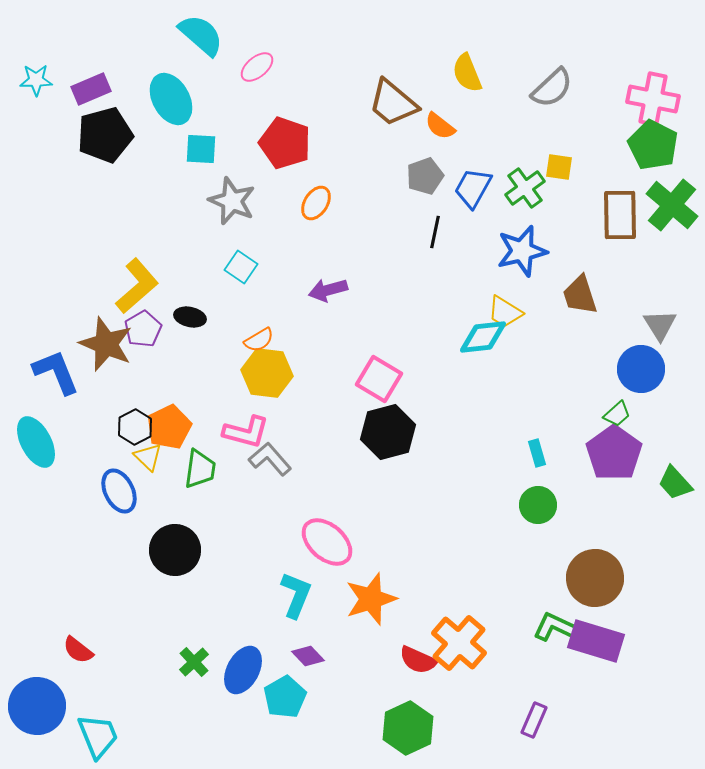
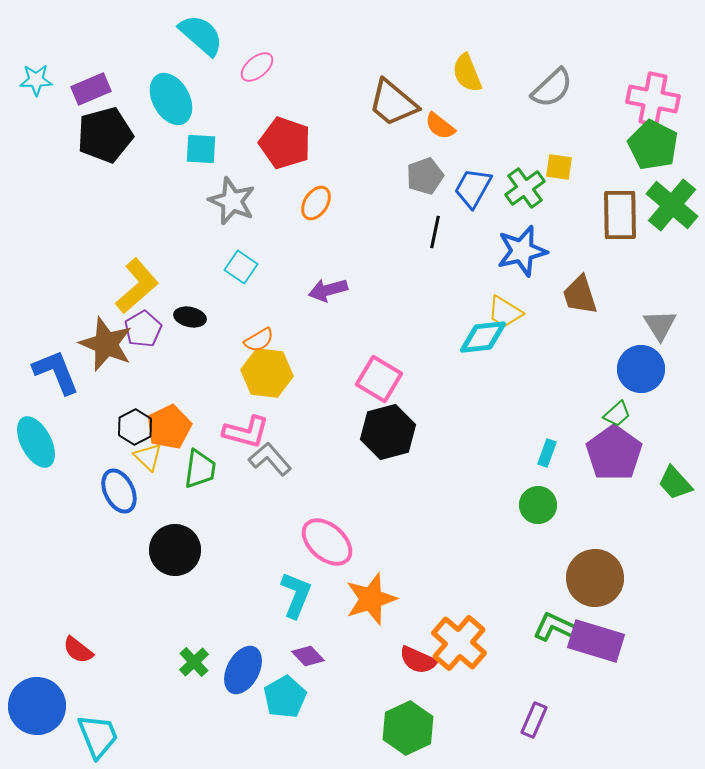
cyan rectangle at (537, 453): moved 10 px right; rotated 36 degrees clockwise
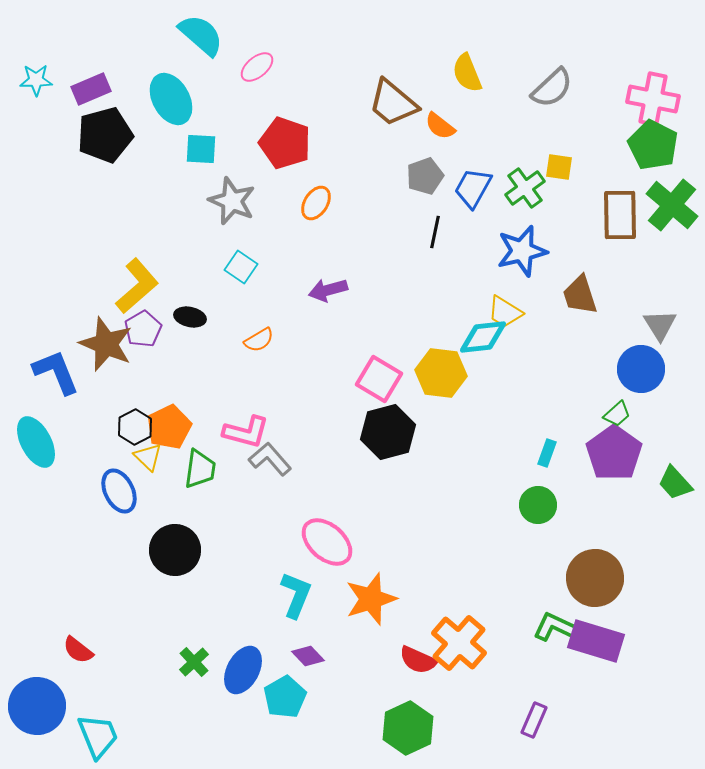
yellow hexagon at (267, 373): moved 174 px right
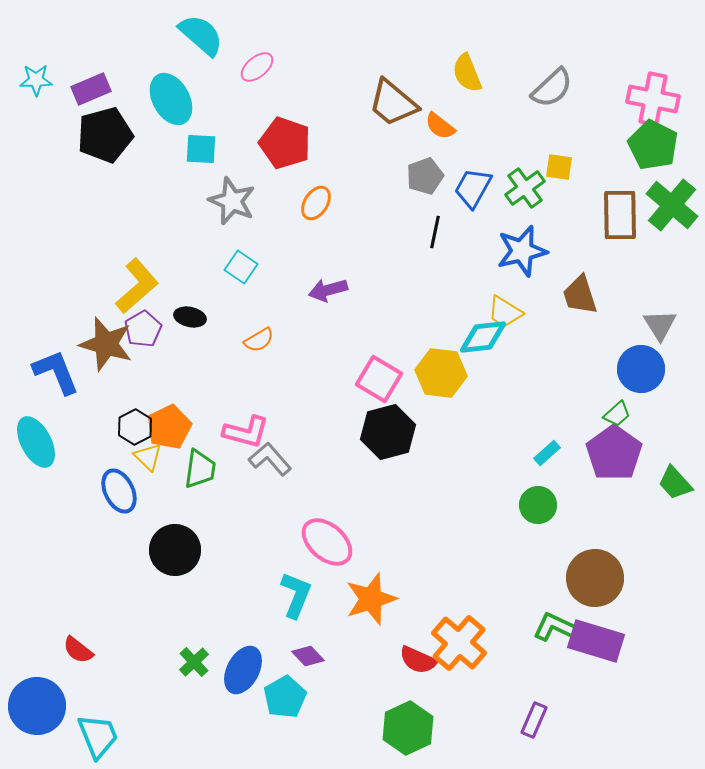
brown star at (106, 344): rotated 6 degrees counterclockwise
cyan rectangle at (547, 453): rotated 28 degrees clockwise
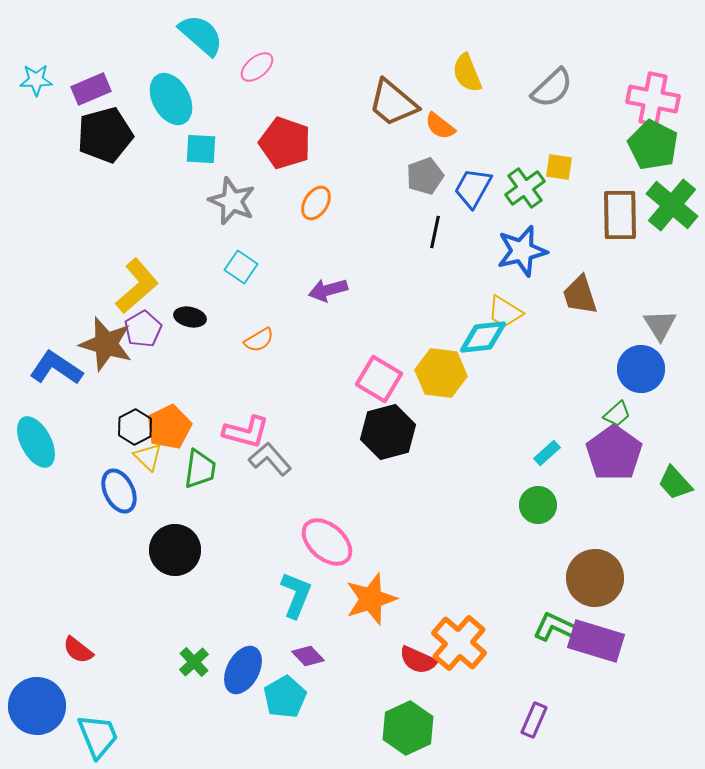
blue L-shape at (56, 372): moved 4 px up; rotated 34 degrees counterclockwise
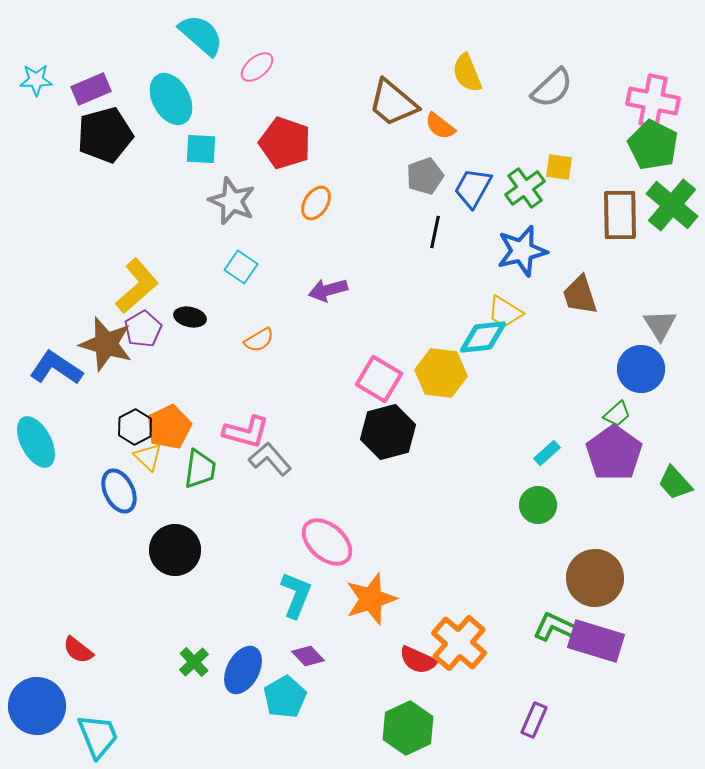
pink cross at (653, 99): moved 2 px down
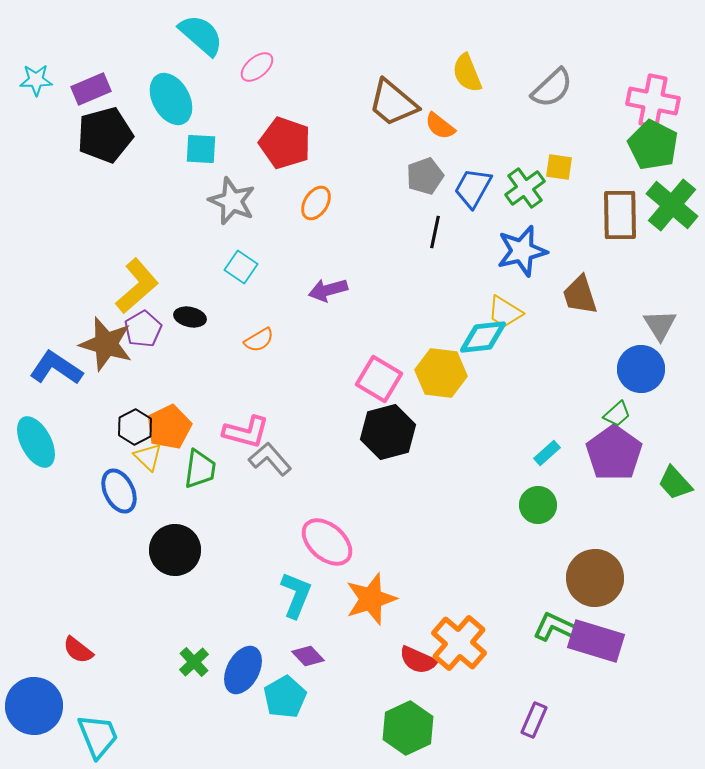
blue circle at (37, 706): moved 3 px left
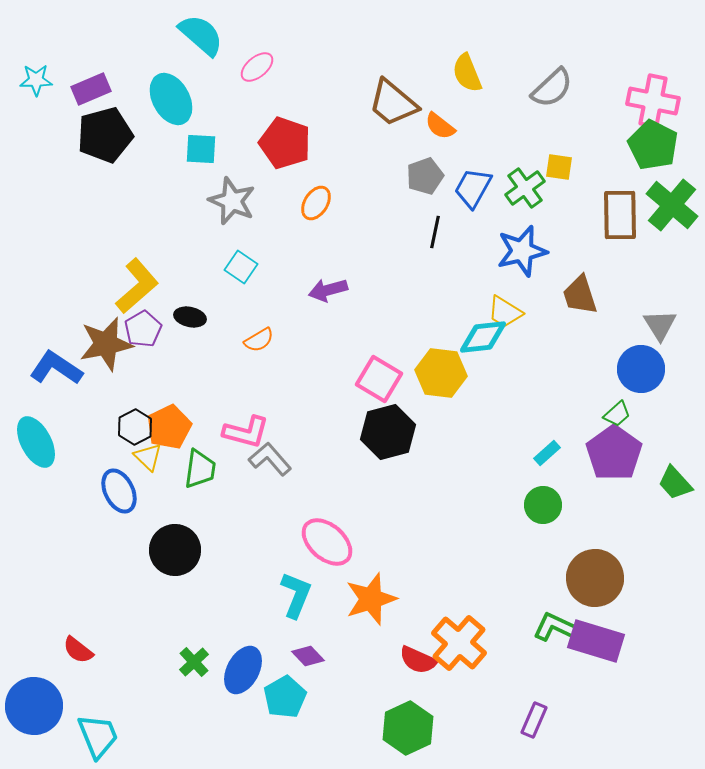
brown star at (106, 344): rotated 28 degrees counterclockwise
green circle at (538, 505): moved 5 px right
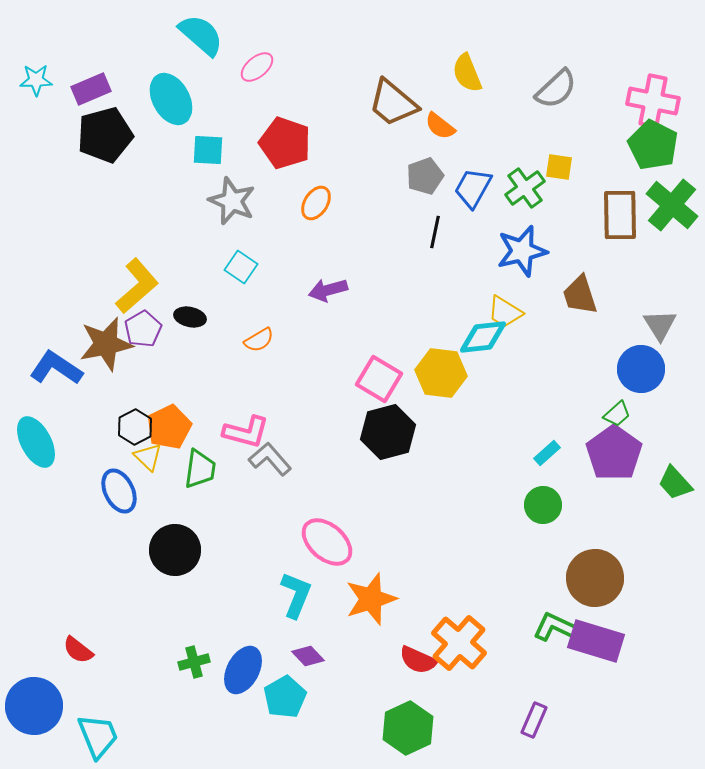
gray semicircle at (552, 88): moved 4 px right, 1 px down
cyan square at (201, 149): moved 7 px right, 1 px down
green cross at (194, 662): rotated 28 degrees clockwise
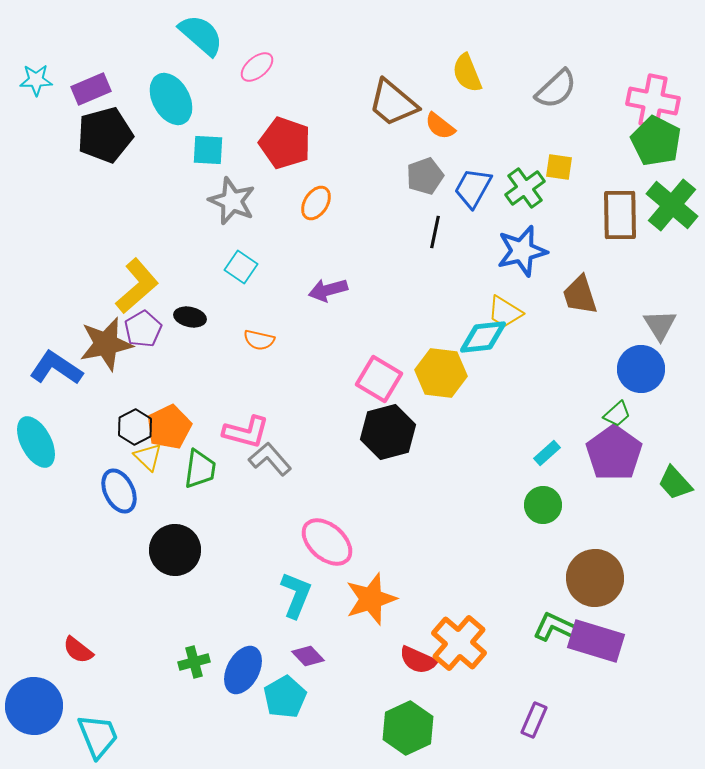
green pentagon at (653, 145): moved 3 px right, 4 px up
orange semicircle at (259, 340): rotated 44 degrees clockwise
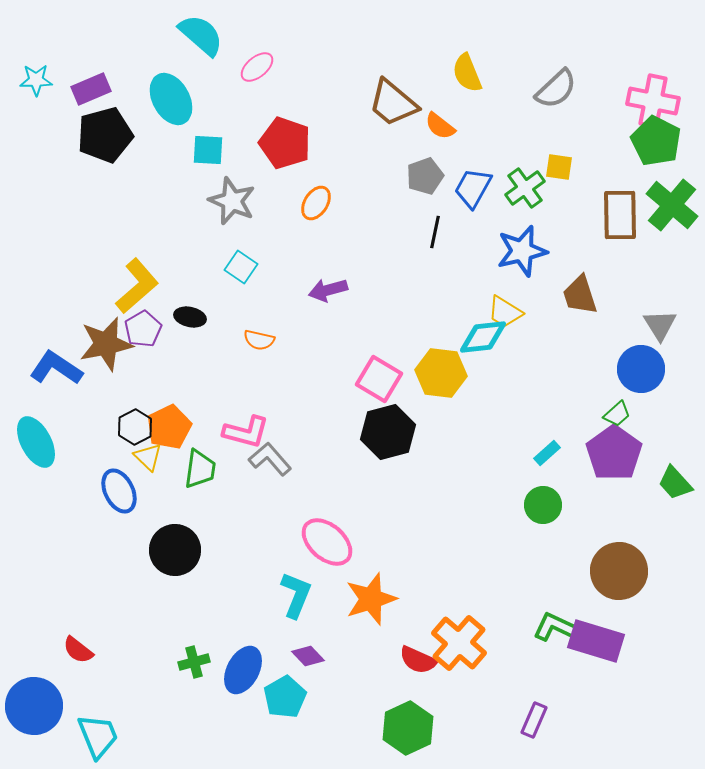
brown circle at (595, 578): moved 24 px right, 7 px up
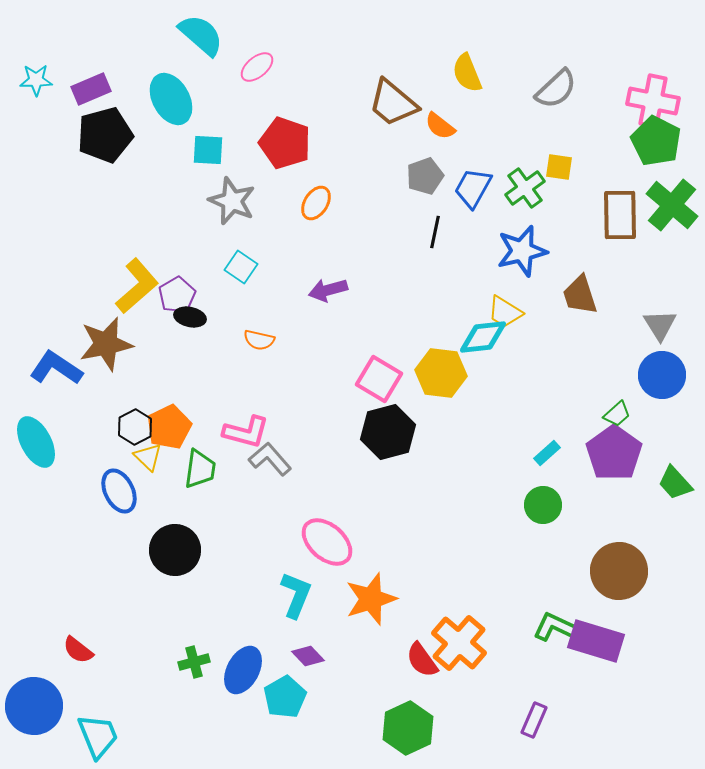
purple pentagon at (143, 329): moved 34 px right, 34 px up
blue circle at (641, 369): moved 21 px right, 6 px down
red semicircle at (418, 660): moved 4 px right; rotated 30 degrees clockwise
